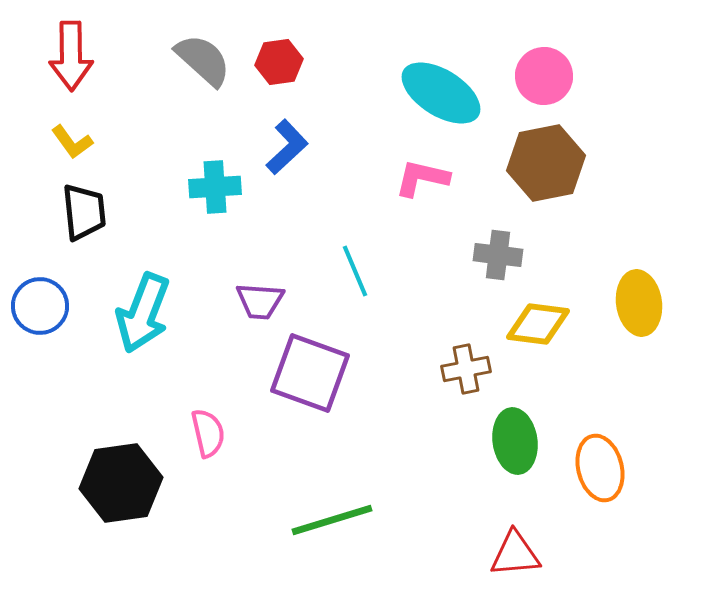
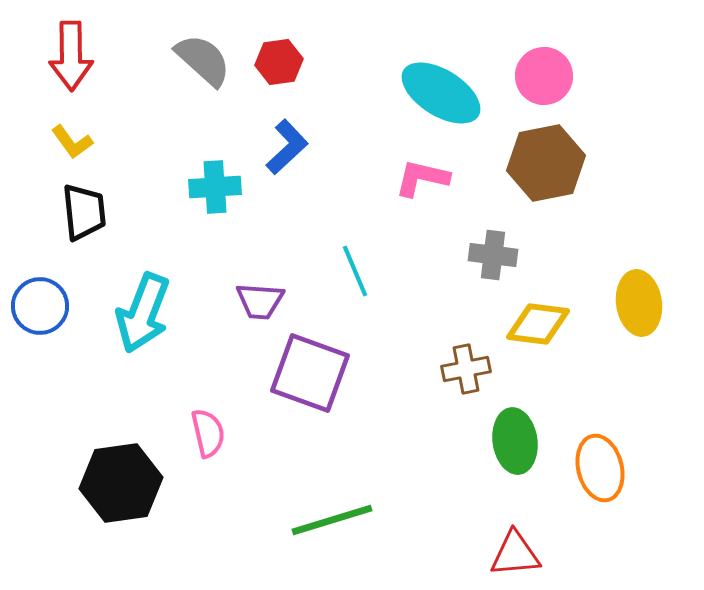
gray cross: moved 5 px left
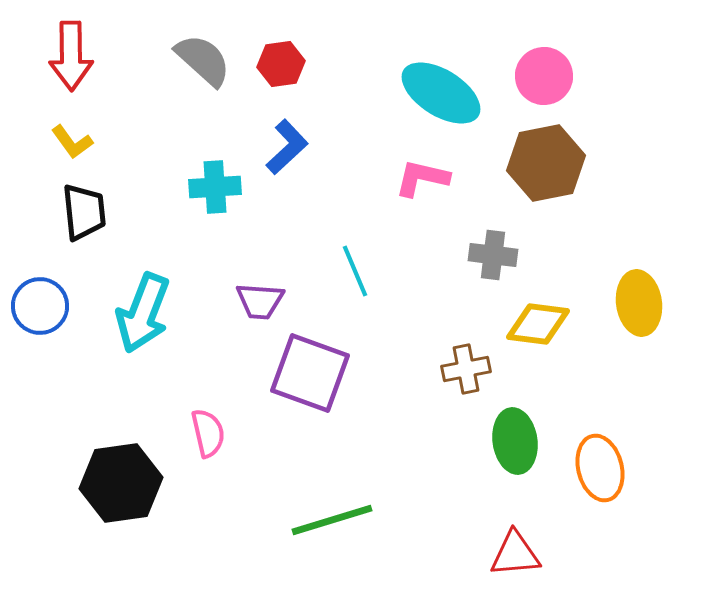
red hexagon: moved 2 px right, 2 px down
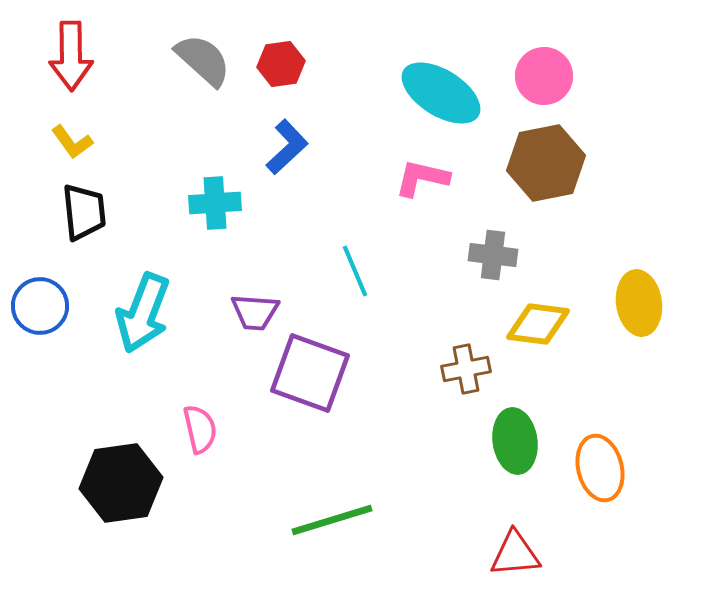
cyan cross: moved 16 px down
purple trapezoid: moved 5 px left, 11 px down
pink semicircle: moved 8 px left, 4 px up
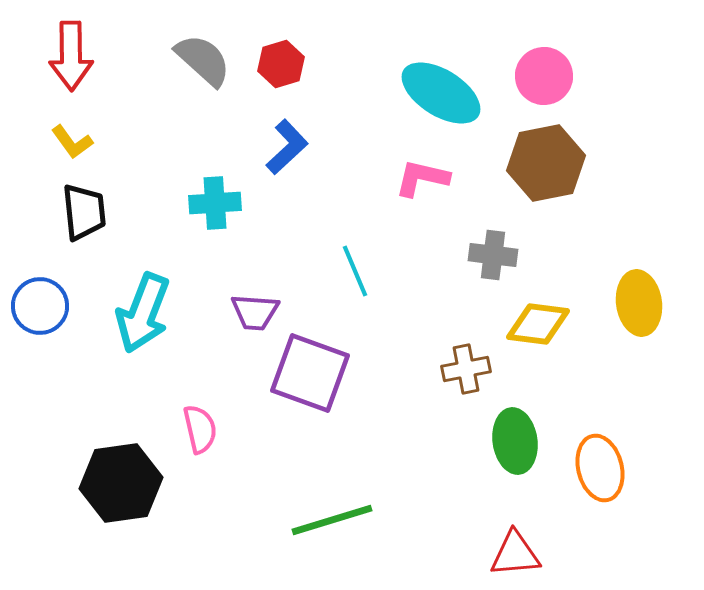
red hexagon: rotated 9 degrees counterclockwise
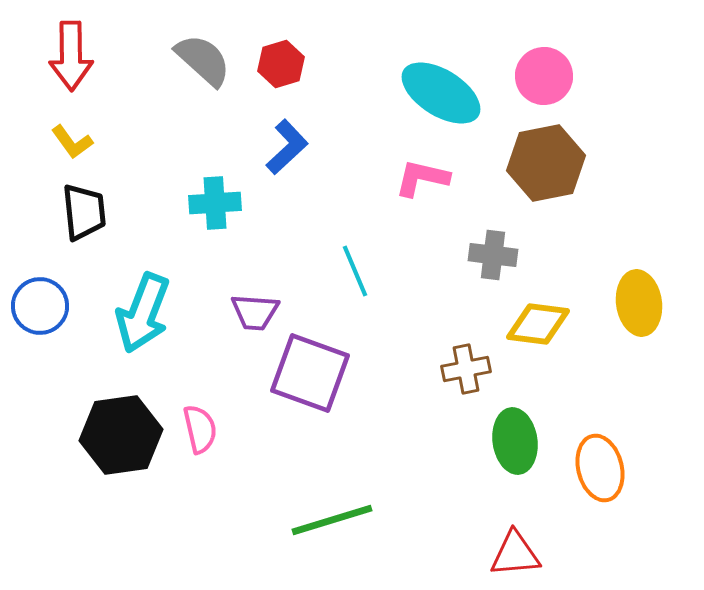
black hexagon: moved 48 px up
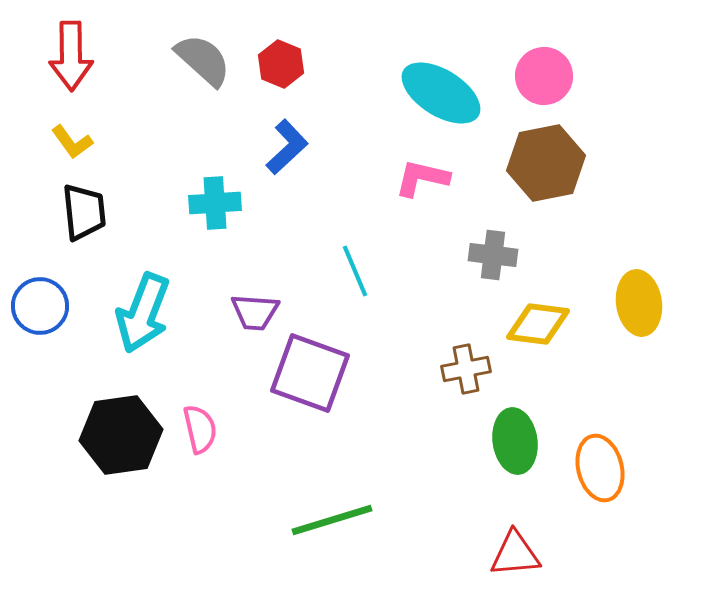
red hexagon: rotated 21 degrees counterclockwise
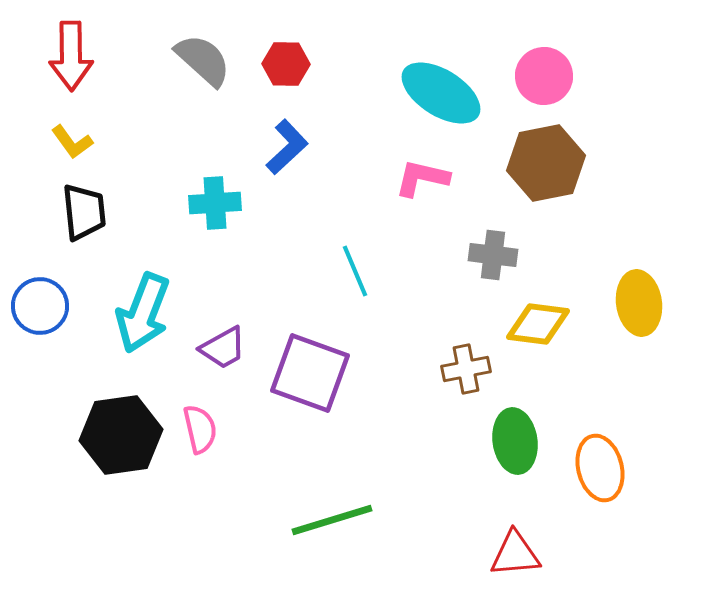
red hexagon: moved 5 px right; rotated 21 degrees counterclockwise
purple trapezoid: moved 32 px left, 36 px down; rotated 33 degrees counterclockwise
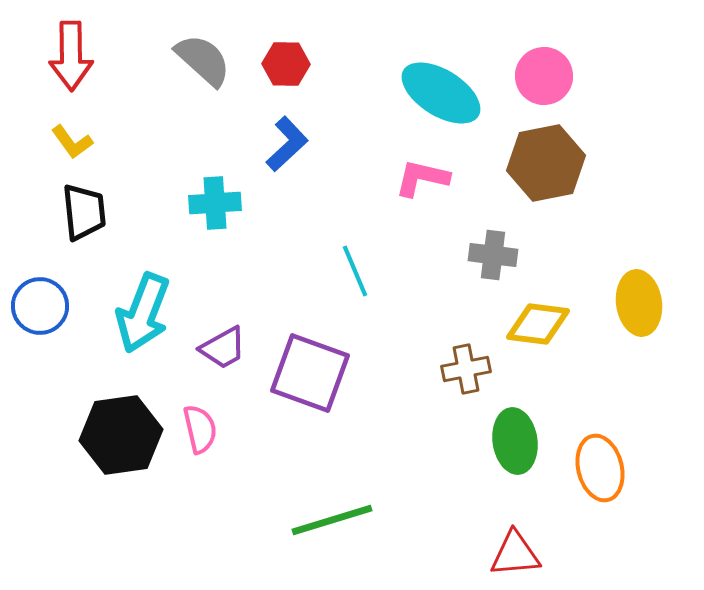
blue L-shape: moved 3 px up
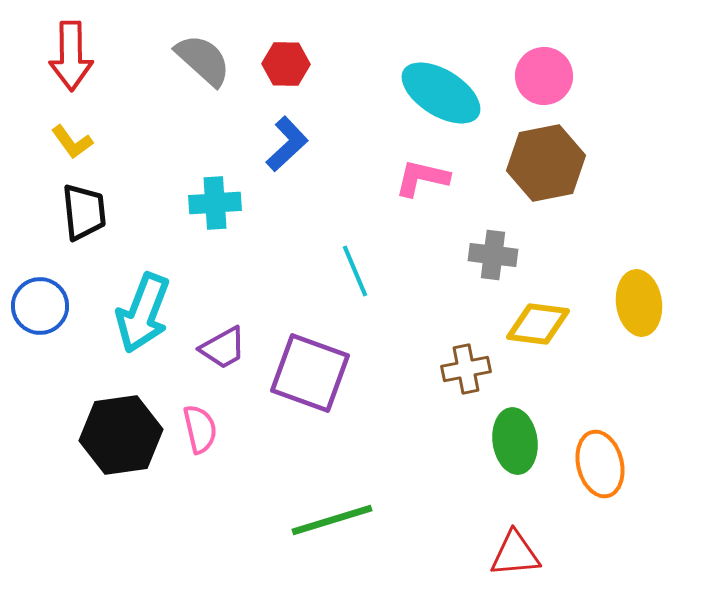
orange ellipse: moved 4 px up
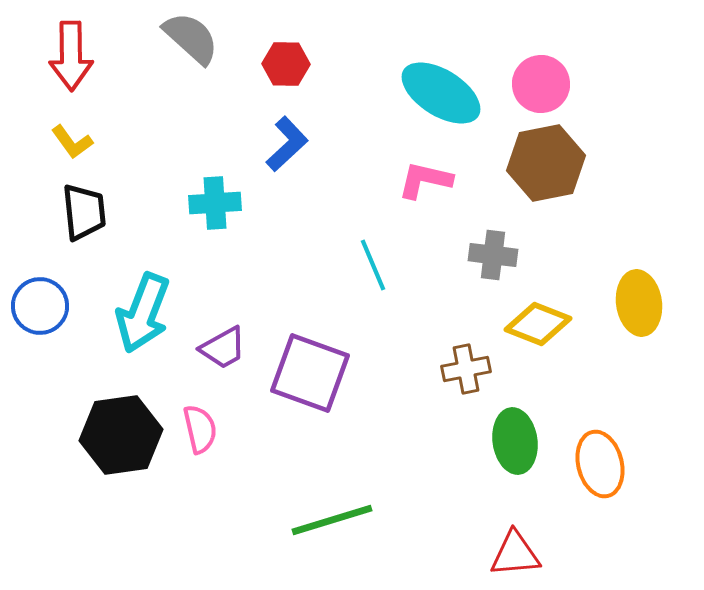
gray semicircle: moved 12 px left, 22 px up
pink circle: moved 3 px left, 8 px down
pink L-shape: moved 3 px right, 2 px down
cyan line: moved 18 px right, 6 px up
yellow diamond: rotated 14 degrees clockwise
